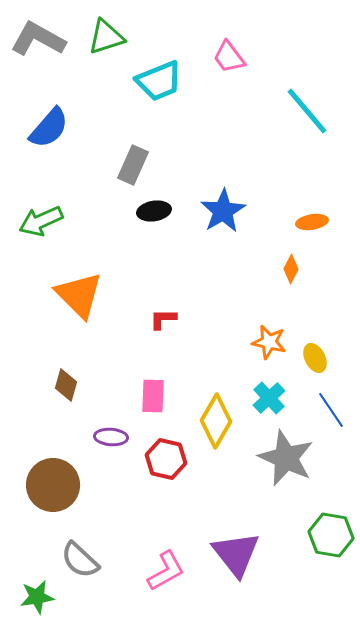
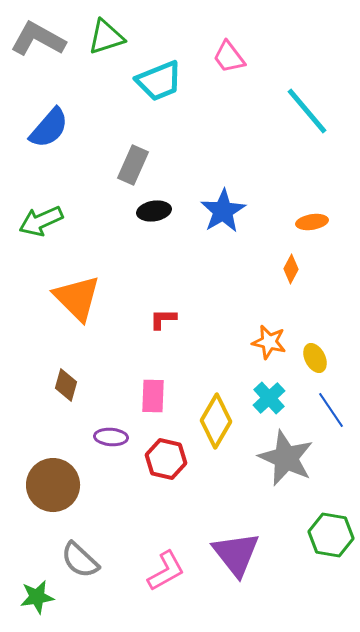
orange triangle: moved 2 px left, 3 px down
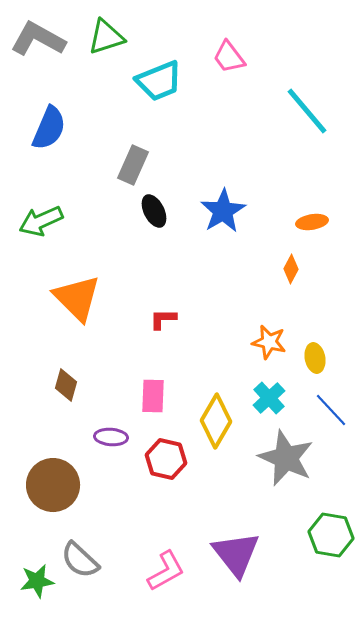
blue semicircle: rotated 18 degrees counterclockwise
black ellipse: rotated 72 degrees clockwise
yellow ellipse: rotated 16 degrees clockwise
blue line: rotated 9 degrees counterclockwise
green star: moved 16 px up
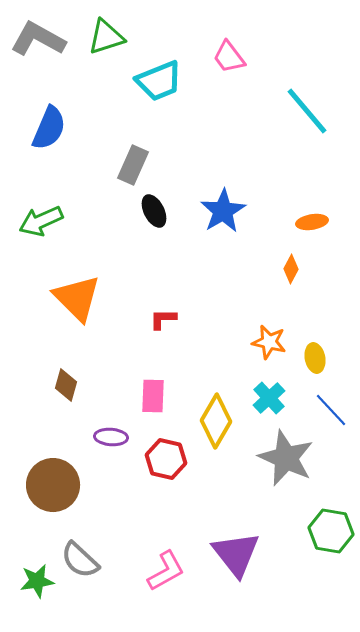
green hexagon: moved 4 px up
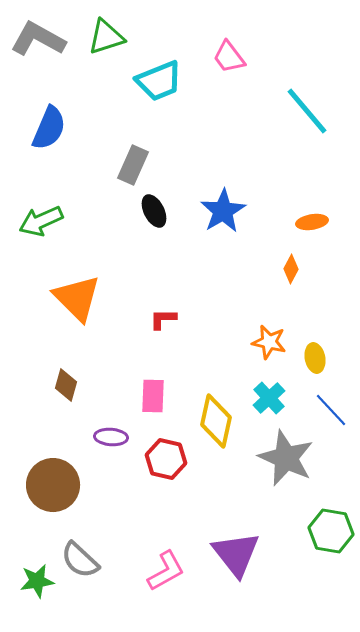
yellow diamond: rotated 18 degrees counterclockwise
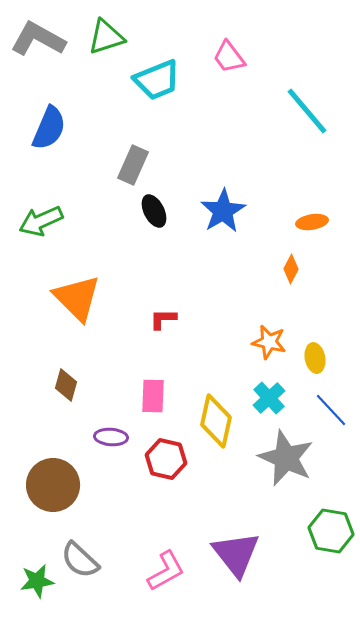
cyan trapezoid: moved 2 px left, 1 px up
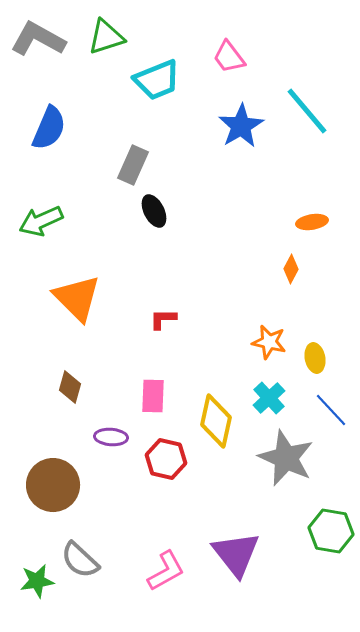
blue star: moved 18 px right, 85 px up
brown diamond: moved 4 px right, 2 px down
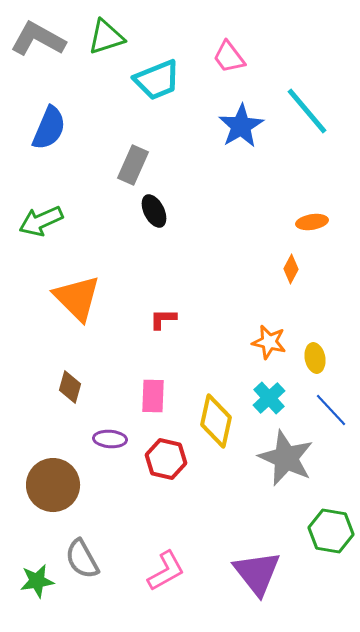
purple ellipse: moved 1 px left, 2 px down
purple triangle: moved 21 px right, 19 px down
gray semicircle: moved 2 px right, 1 px up; rotated 18 degrees clockwise
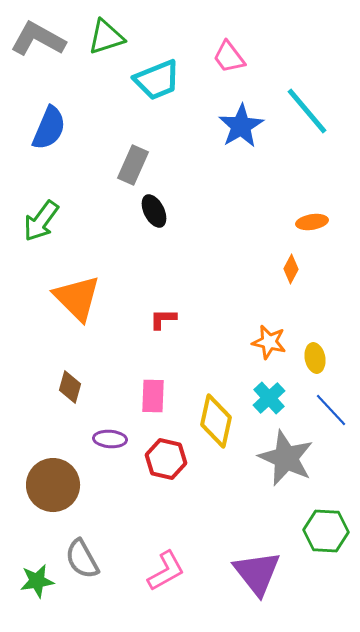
green arrow: rotated 30 degrees counterclockwise
green hexagon: moved 5 px left; rotated 6 degrees counterclockwise
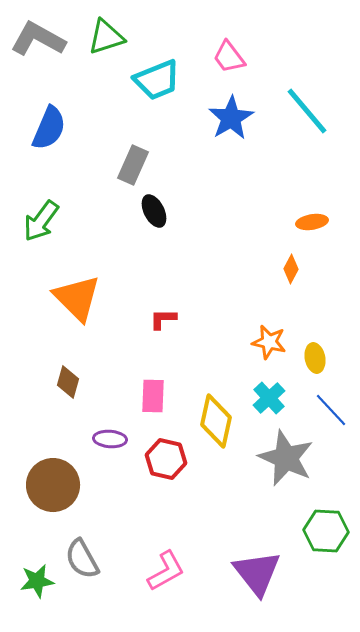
blue star: moved 10 px left, 8 px up
brown diamond: moved 2 px left, 5 px up
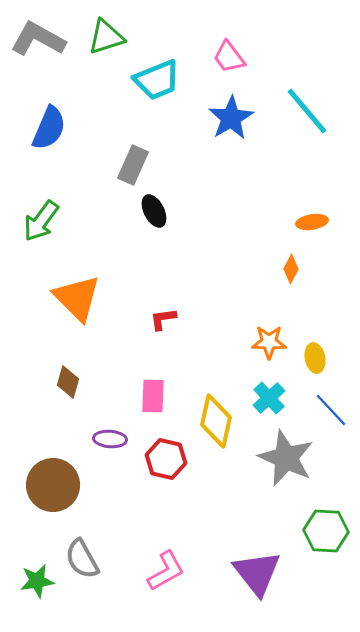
red L-shape: rotated 8 degrees counterclockwise
orange star: rotated 12 degrees counterclockwise
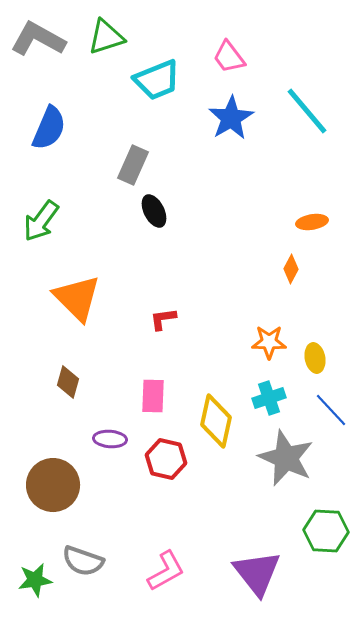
cyan cross: rotated 24 degrees clockwise
gray semicircle: moved 1 px right, 2 px down; rotated 42 degrees counterclockwise
green star: moved 2 px left, 1 px up
